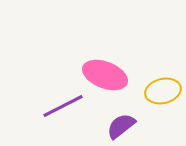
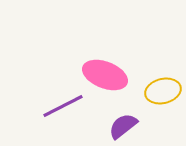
purple semicircle: moved 2 px right
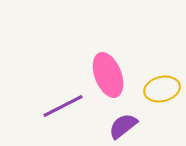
pink ellipse: moved 3 px right; rotated 48 degrees clockwise
yellow ellipse: moved 1 px left, 2 px up
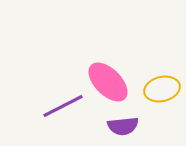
pink ellipse: moved 7 px down; rotated 24 degrees counterclockwise
purple semicircle: rotated 148 degrees counterclockwise
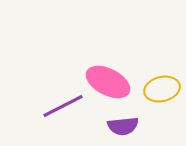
pink ellipse: rotated 18 degrees counterclockwise
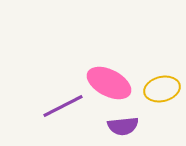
pink ellipse: moved 1 px right, 1 px down
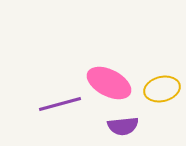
purple line: moved 3 px left, 2 px up; rotated 12 degrees clockwise
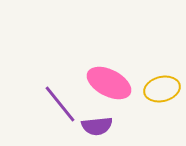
purple line: rotated 66 degrees clockwise
purple semicircle: moved 26 px left
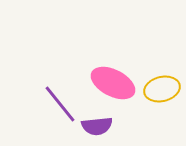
pink ellipse: moved 4 px right
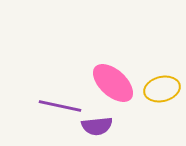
pink ellipse: rotated 15 degrees clockwise
purple line: moved 2 px down; rotated 39 degrees counterclockwise
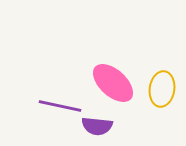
yellow ellipse: rotated 68 degrees counterclockwise
purple semicircle: rotated 12 degrees clockwise
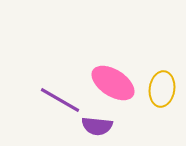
pink ellipse: rotated 9 degrees counterclockwise
purple line: moved 6 px up; rotated 18 degrees clockwise
